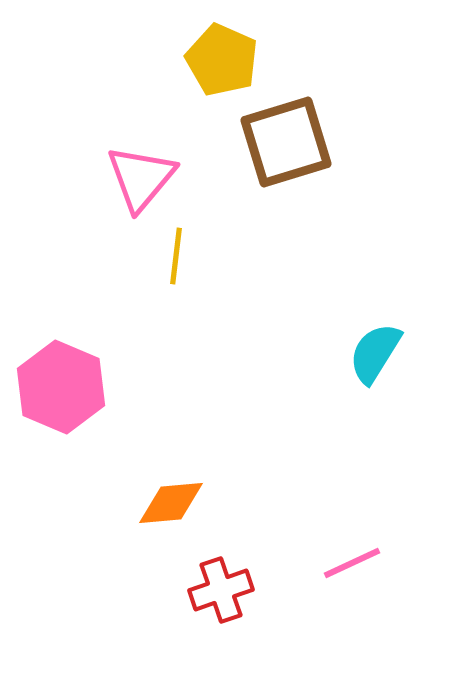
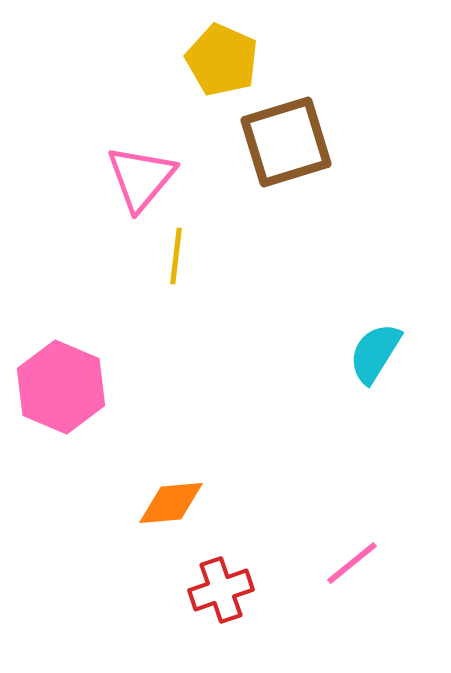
pink line: rotated 14 degrees counterclockwise
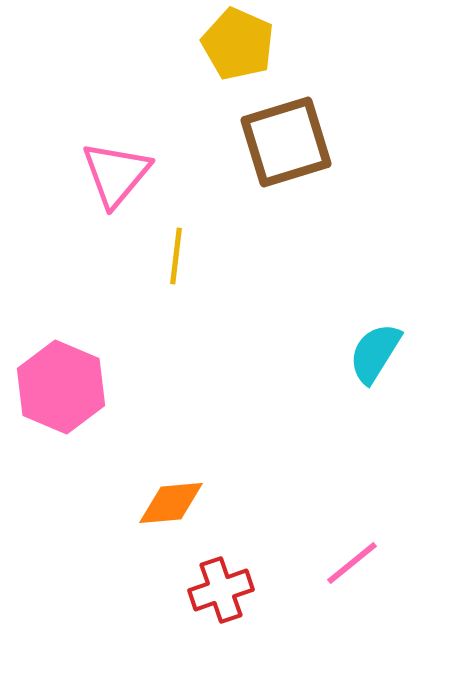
yellow pentagon: moved 16 px right, 16 px up
pink triangle: moved 25 px left, 4 px up
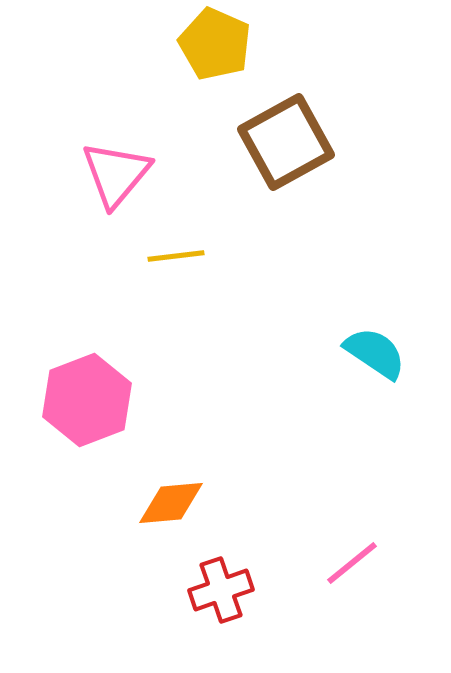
yellow pentagon: moved 23 px left
brown square: rotated 12 degrees counterclockwise
yellow line: rotated 76 degrees clockwise
cyan semicircle: rotated 92 degrees clockwise
pink hexagon: moved 26 px right, 13 px down; rotated 16 degrees clockwise
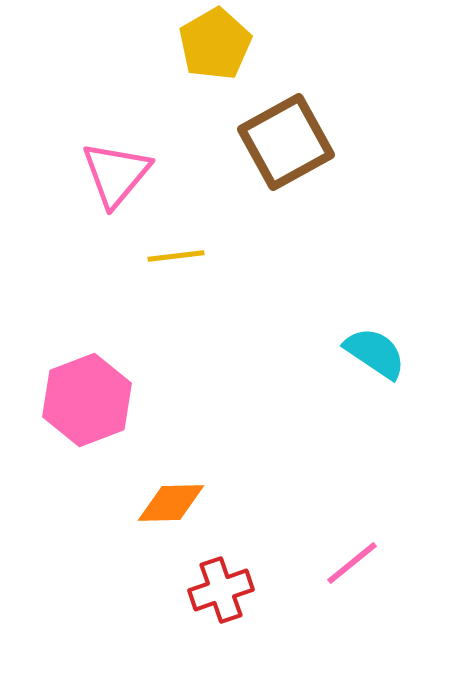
yellow pentagon: rotated 18 degrees clockwise
orange diamond: rotated 4 degrees clockwise
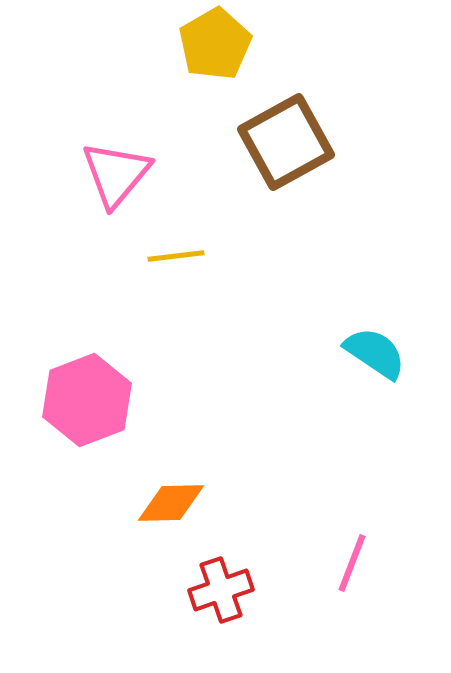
pink line: rotated 30 degrees counterclockwise
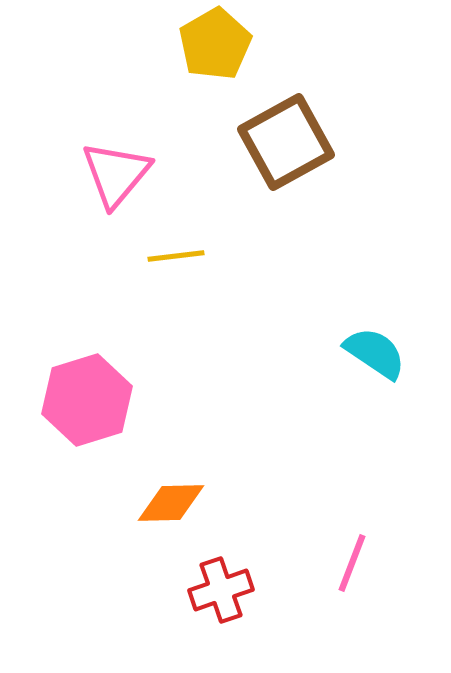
pink hexagon: rotated 4 degrees clockwise
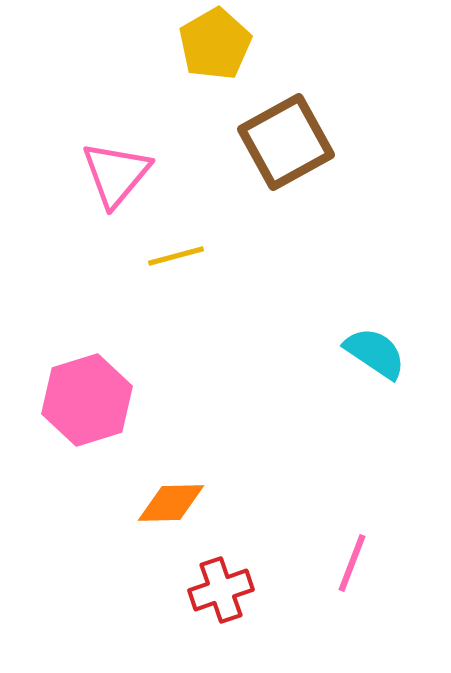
yellow line: rotated 8 degrees counterclockwise
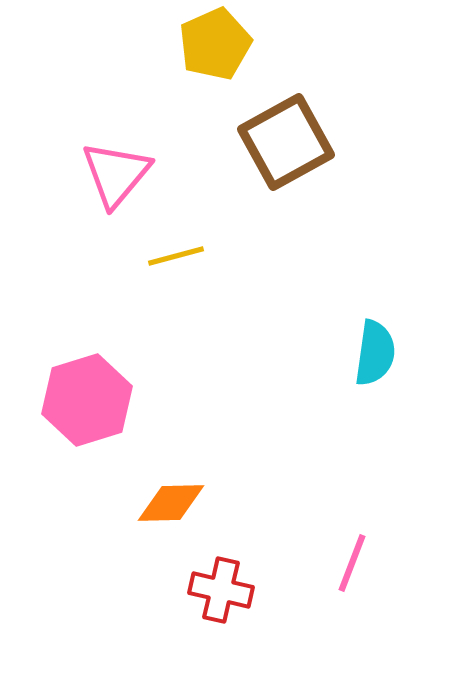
yellow pentagon: rotated 6 degrees clockwise
cyan semicircle: rotated 64 degrees clockwise
red cross: rotated 32 degrees clockwise
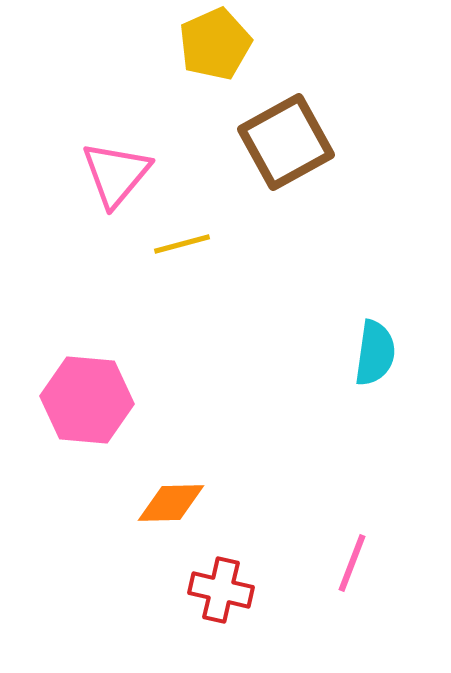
yellow line: moved 6 px right, 12 px up
pink hexagon: rotated 22 degrees clockwise
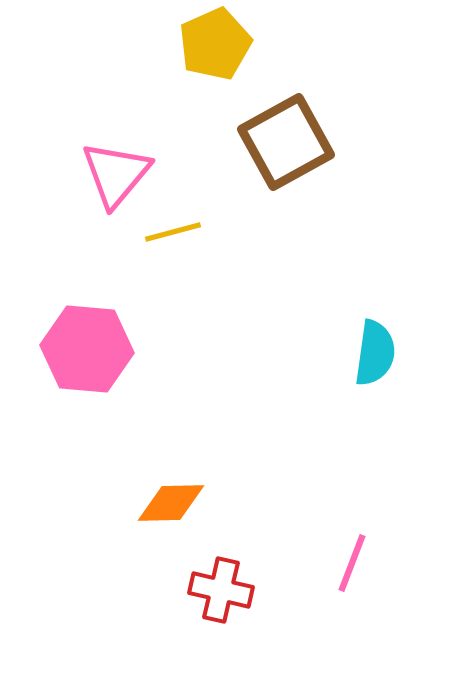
yellow line: moved 9 px left, 12 px up
pink hexagon: moved 51 px up
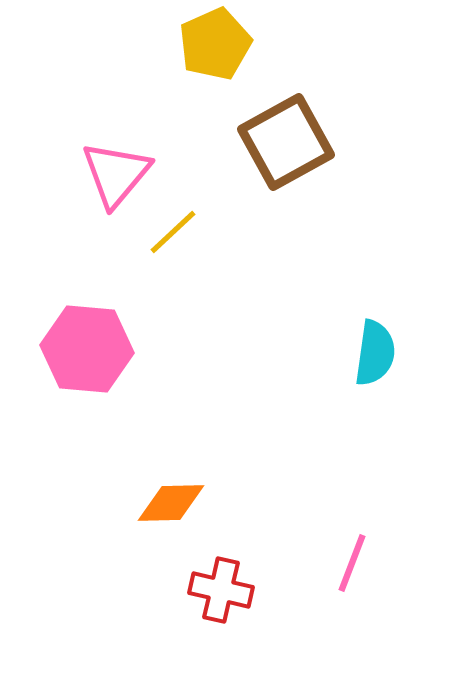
yellow line: rotated 28 degrees counterclockwise
